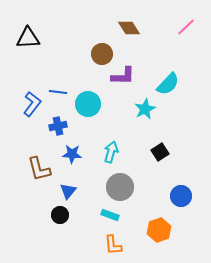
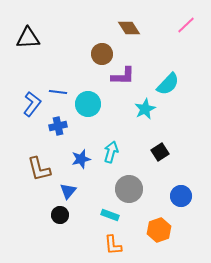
pink line: moved 2 px up
blue star: moved 9 px right, 5 px down; rotated 18 degrees counterclockwise
gray circle: moved 9 px right, 2 px down
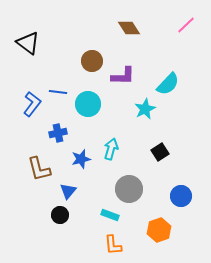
black triangle: moved 5 px down; rotated 40 degrees clockwise
brown circle: moved 10 px left, 7 px down
blue cross: moved 7 px down
cyan arrow: moved 3 px up
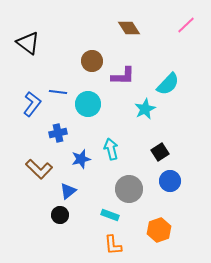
cyan arrow: rotated 30 degrees counterclockwise
brown L-shape: rotated 32 degrees counterclockwise
blue triangle: rotated 12 degrees clockwise
blue circle: moved 11 px left, 15 px up
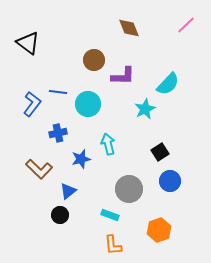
brown diamond: rotated 10 degrees clockwise
brown circle: moved 2 px right, 1 px up
cyan arrow: moved 3 px left, 5 px up
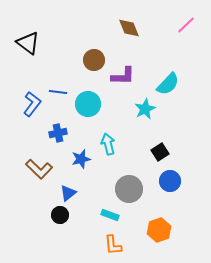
blue triangle: moved 2 px down
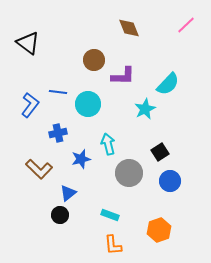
blue L-shape: moved 2 px left, 1 px down
gray circle: moved 16 px up
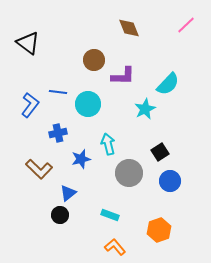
orange L-shape: moved 2 px right, 2 px down; rotated 145 degrees clockwise
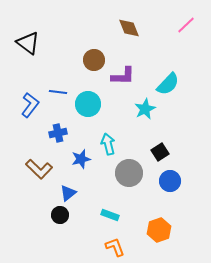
orange L-shape: rotated 20 degrees clockwise
